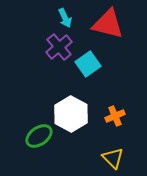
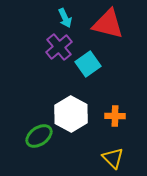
orange cross: rotated 24 degrees clockwise
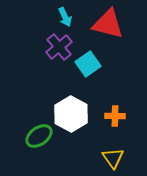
cyan arrow: moved 1 px up
yellow triangle: rotated 10 degrees clockwise
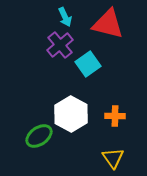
purple cross: moved 1 px right, 2 px up
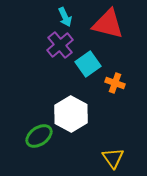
orange cross: moved 33 px up; rotated 18 degrees clockwise
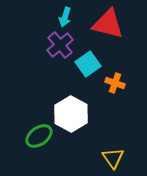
cyan arrow: rotated 42 degrees clockwise
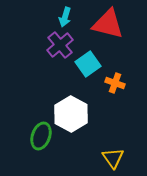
green ellipse: moved 2 px right; rotated 36 degrees counterclockwise
